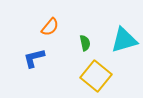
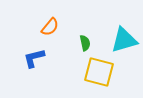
yellow square: moved 3 px right, 4 px up; rotated 24 degrees counterclockwise
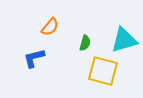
green semicircle: rotated 28 degrees clockwise
yellow square: moved 4 px right, 1 px up
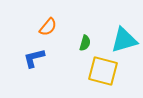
orange semicircle: moved 2 px left
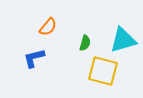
cyan triangle: moved 1 px left
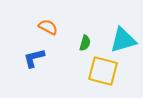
orange semicircle: rotated 102 degrees counterclockwise
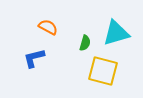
cyan triangle: moved 7 px left, 7 px up
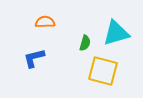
orange semicircle: moved 3 px left, 5 px up; rotated 30 degrees counterclockwise
